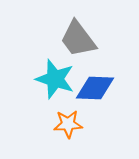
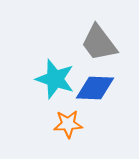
gray trapezoid: moved 21 px right, 4 px down
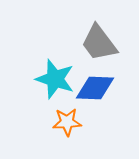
orange star: moved 1 px left, 2 px up
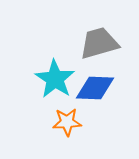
gray trapezoid: rotated 111 degrees clockwise
cyan star: rotated 15 degrees clockwise
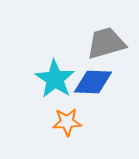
gray trapezoid: moved 7 px right
blue diamond: moved 2 px left, 6 px up
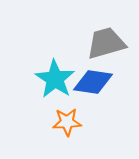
blue diamond: rotated 6 degrees clockwise
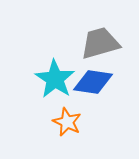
gray trapezoid: moved 6 px left
orange star: rotated 28 degrees clockwise
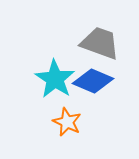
gray trapezoid: rotated 36 degrees clockwise
blue diamond: moved 1 px up; rotated 15 degrees clockwise
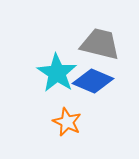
gray trapezoid: moved 1 px down; rotated 6 degrees counterclockwise
cyan star: moved 2 px right, 6 px up
